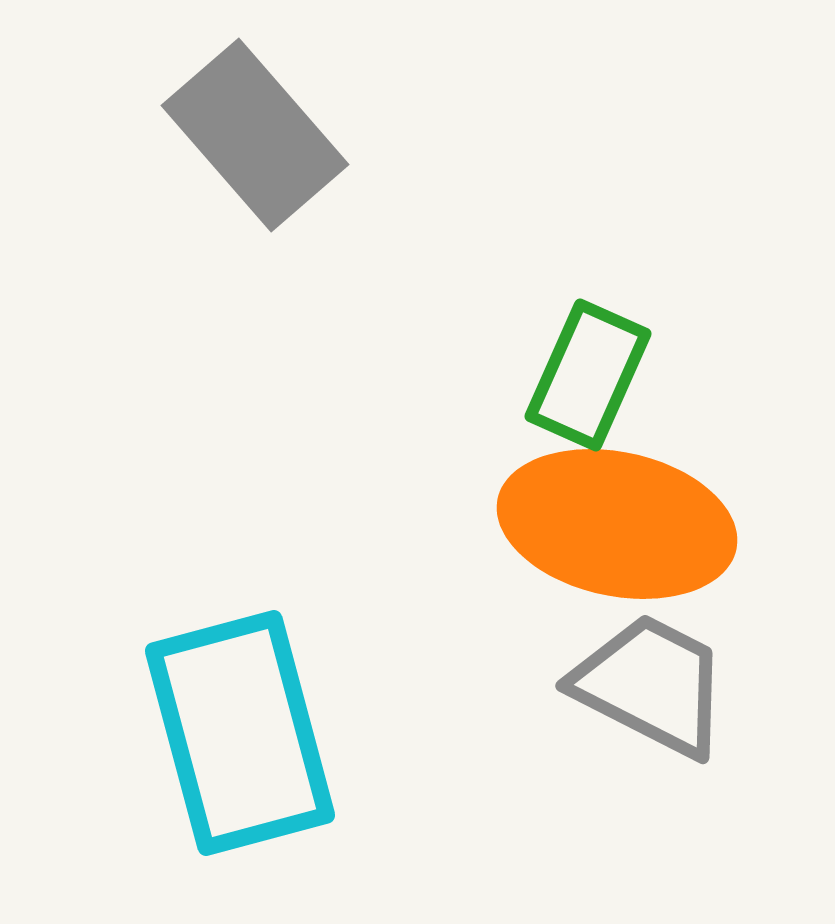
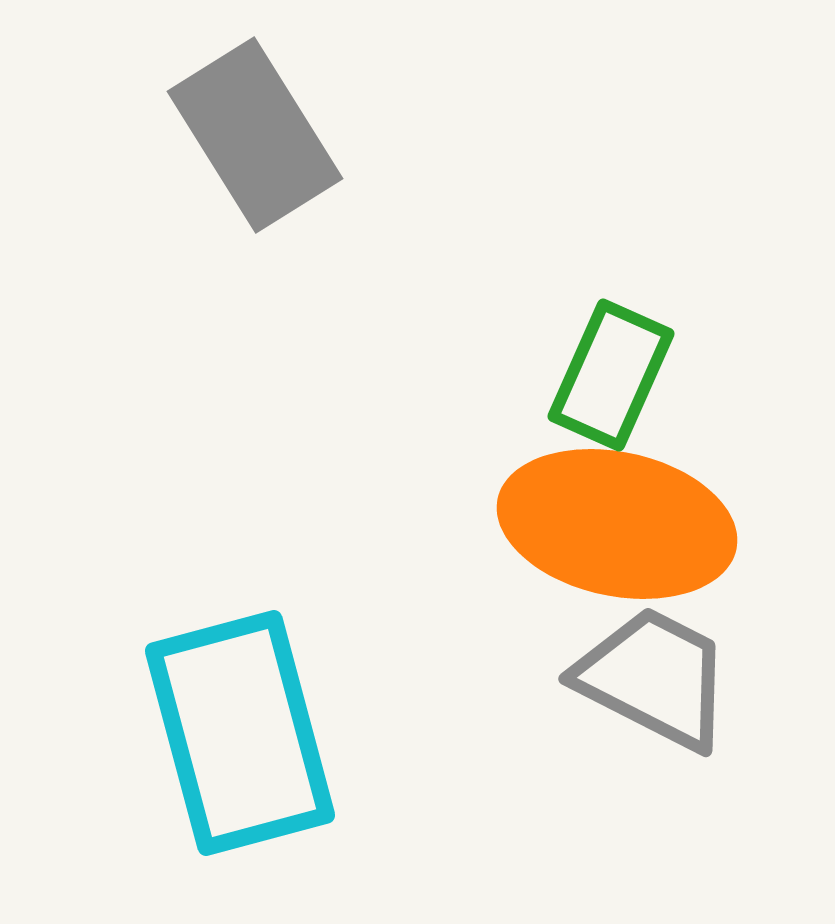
gray rectangle: rotated 9 degrees clockwise
green rectangle: moved 23 px right
gray trapezoid: moved 3 px right, 7 px up
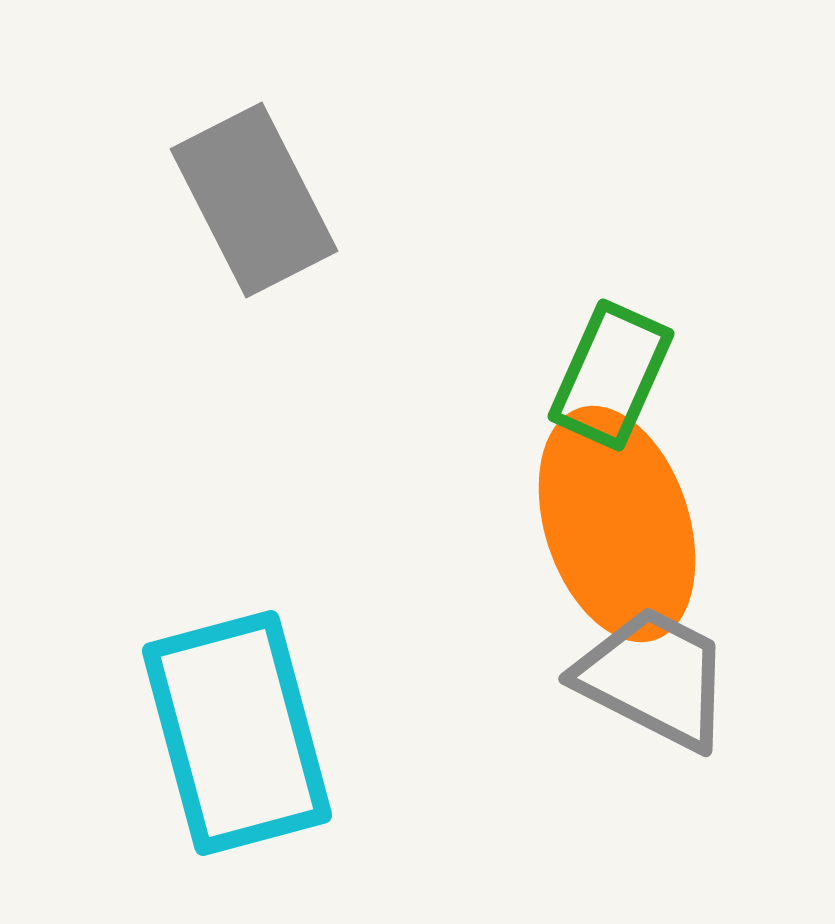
gray rectangle: moved 1 px left, 65 px down; rotated 5 degrees clockwise
orange ellipse: rotated 60 degrees clockwise
cyan rectangle: moved 3 px left
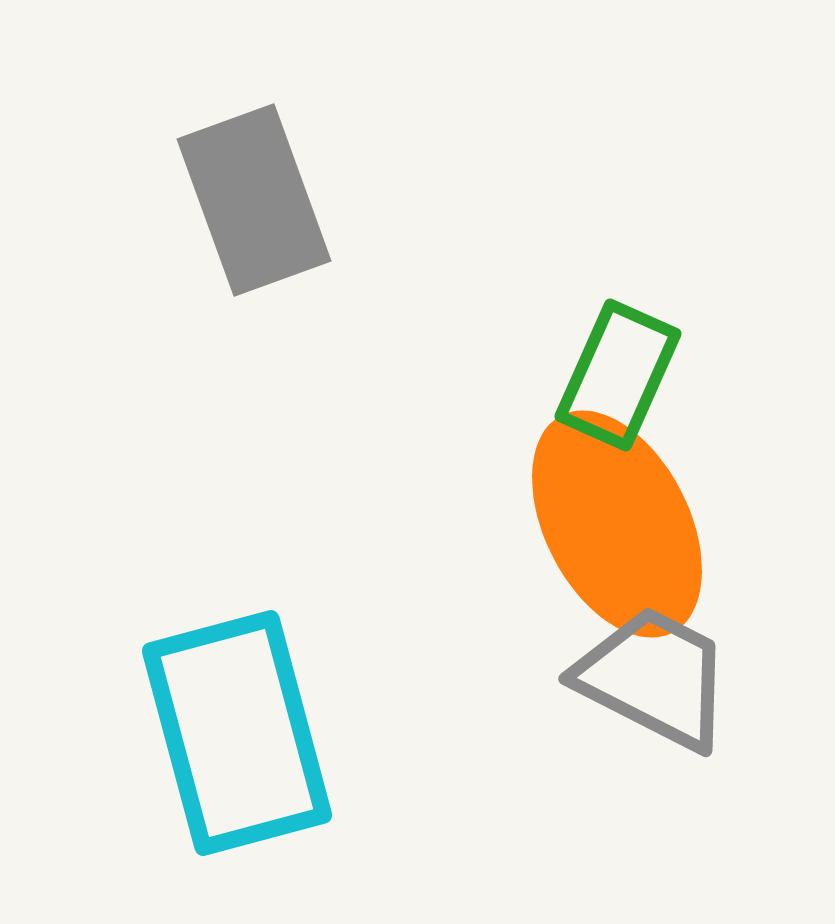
gray rectangle: rotated 7 degrees clockwise
green rectangle: moved 7 px right
orange ellipse: rotated 9 degrees counterclockwise
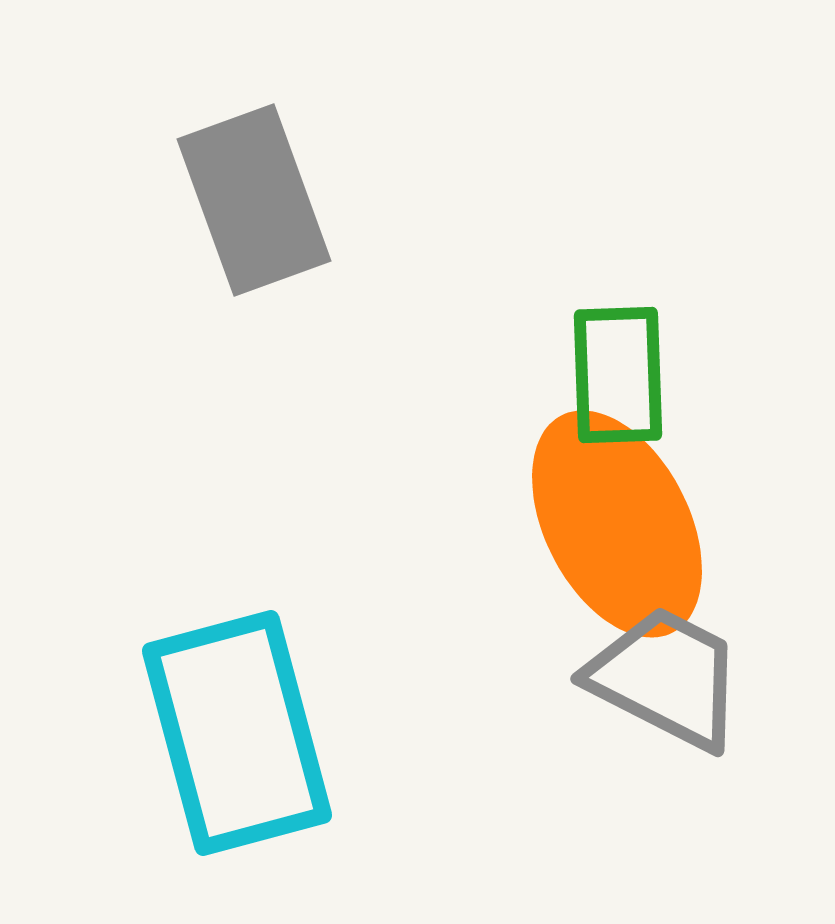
green rectangle: rotated 26 degrees counterclockwise
gray trapezoid: moved 12 px right
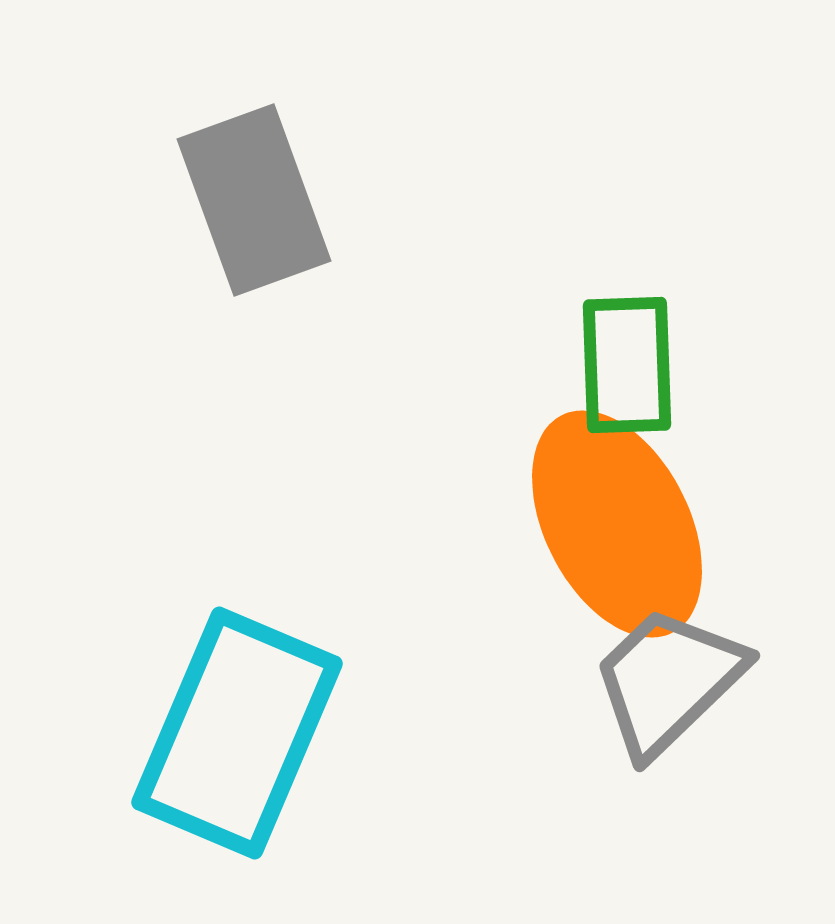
green rectangle: moved 9 px right, 10 px up
gray trapezoid: moved 2 px right, 3 px down; rotated 71 degrees counterclockwise
cyan rectangle: rotated 38 degrees clockwise
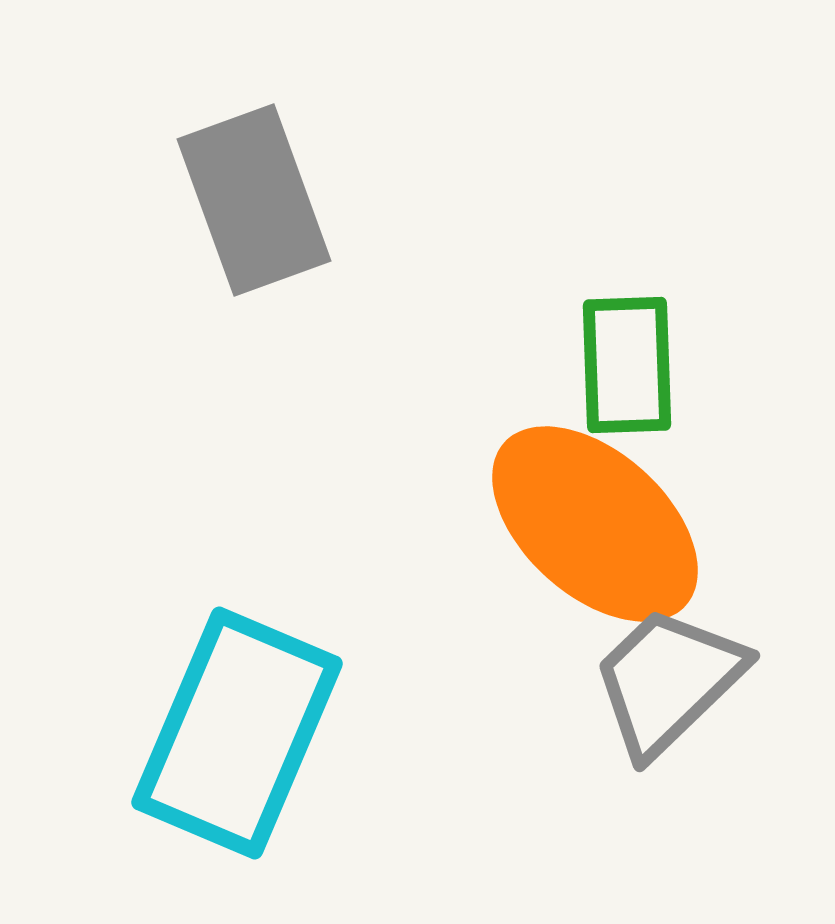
orange ellipse: moved 22 px left; rotated 21 degrees counterclockwise
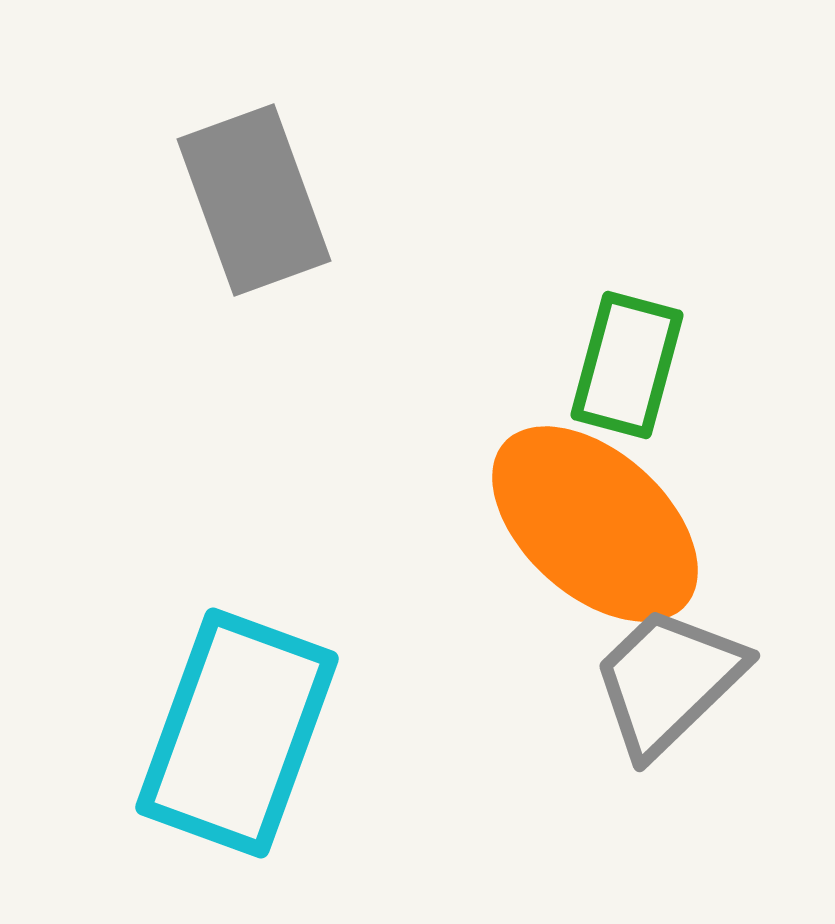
green rectangle: rotated 17 degrees clockwise
cyan rectangle: rotated 3 degrees counterclockwise
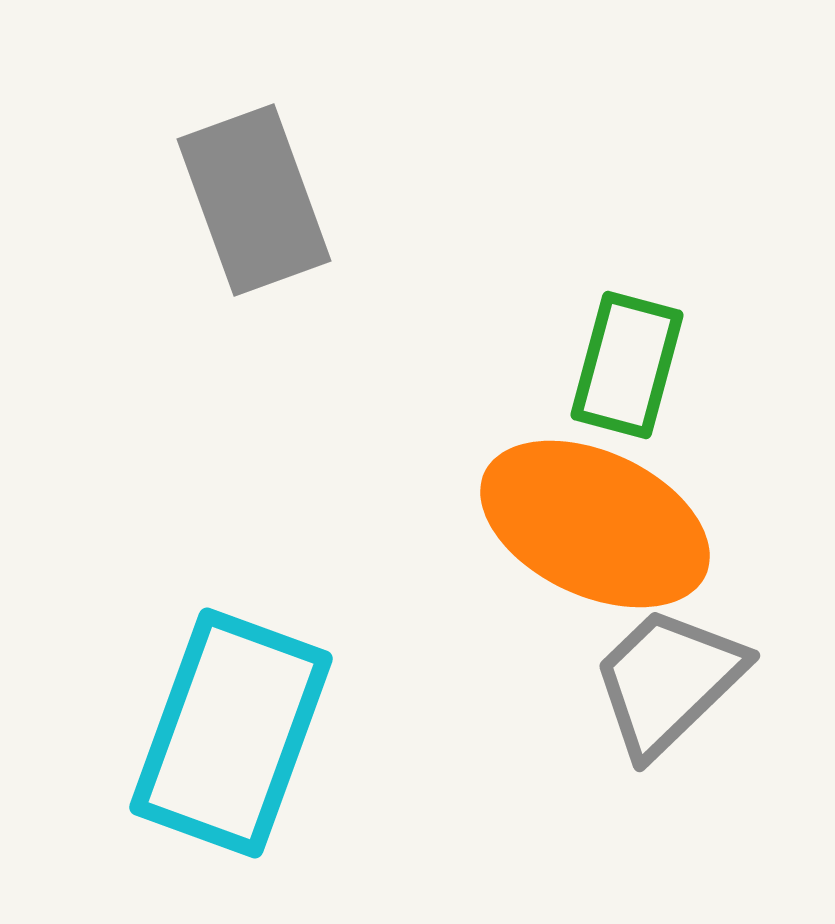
orange ellipse: rotated 17 degrees counterclockwise
cyan rectangle: moved 6 px left
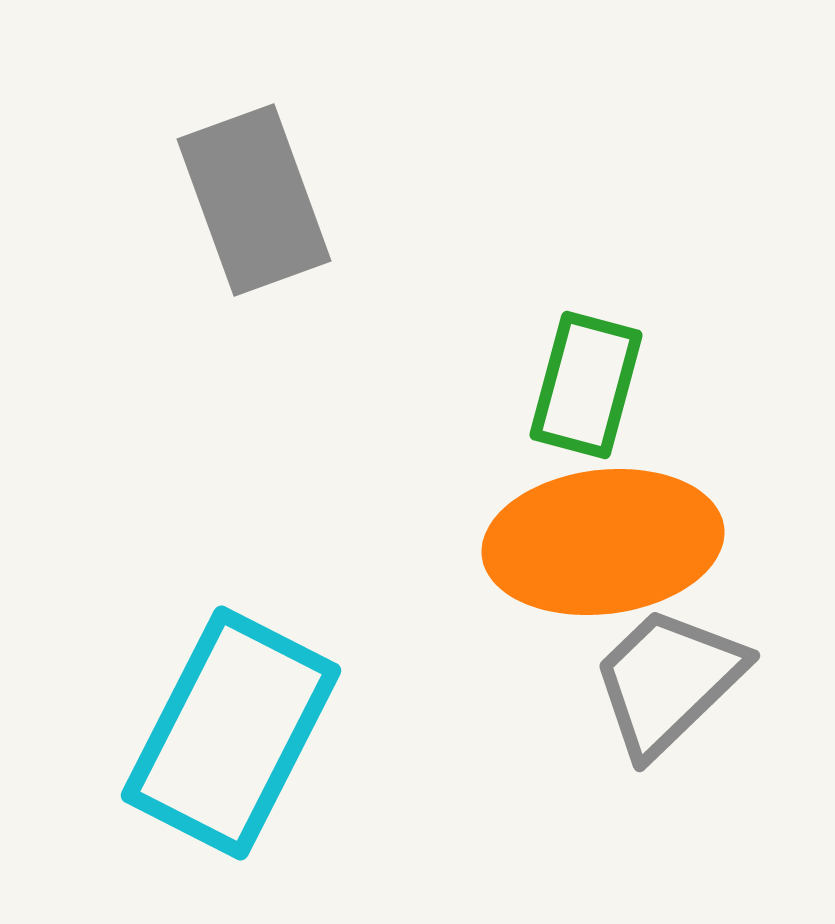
green rectangle: moved 41 px left, 20 px down
orange ellipse: moved 8 px right, 18 px down; rotated 32 degrees counterclockwise
cyan rectangle: rotated 7 degrees clockwise
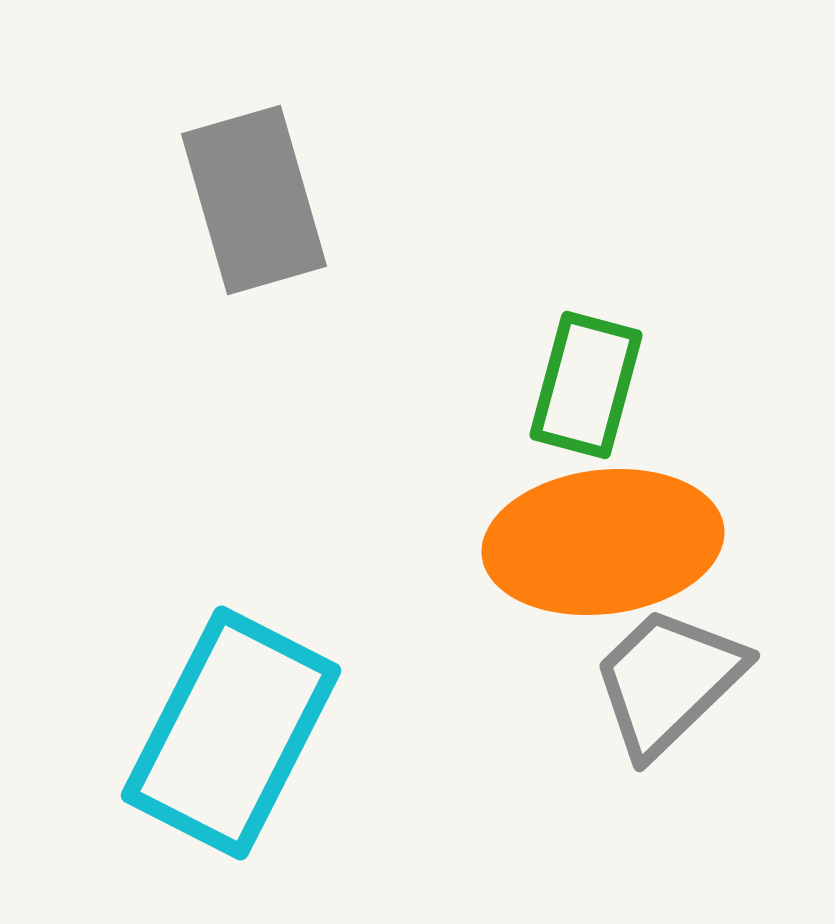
gray rectangle: rotated 4 degrees clockwise
